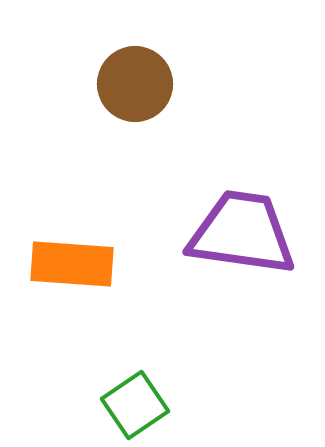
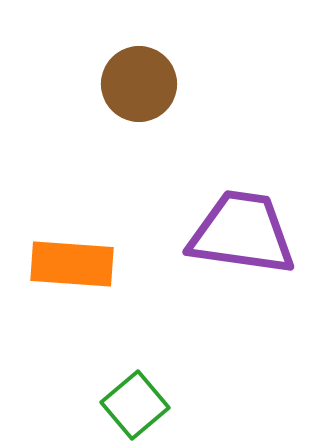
brown circle: moved 4 px right
green square: rotated 6 degrees counterclockwise
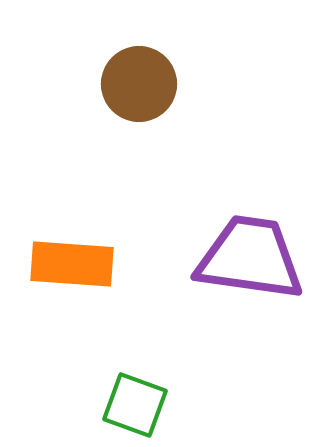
purple trapezoid: moved 8 px right, 25 px down
green square: rotated 30 degrees counterclockwise
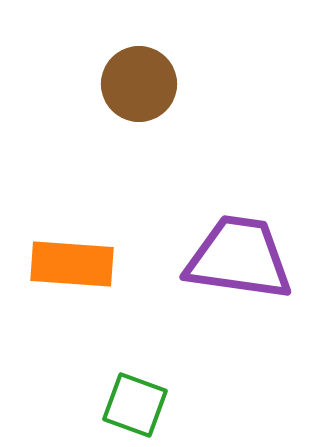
purple trapezoid: moved 11 px left
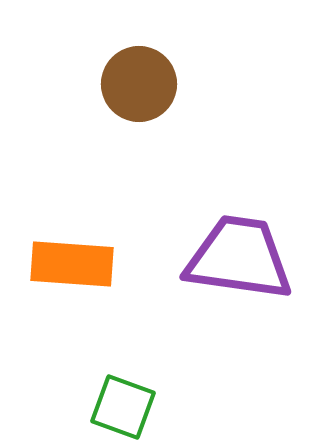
green square: moved 12 px left, 2 px down
